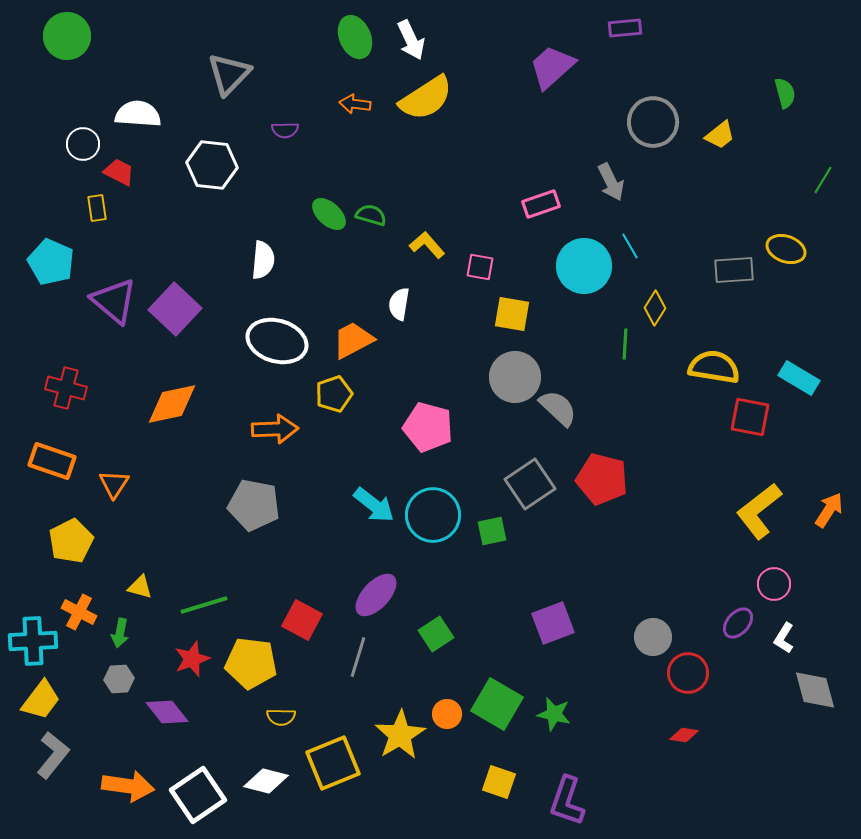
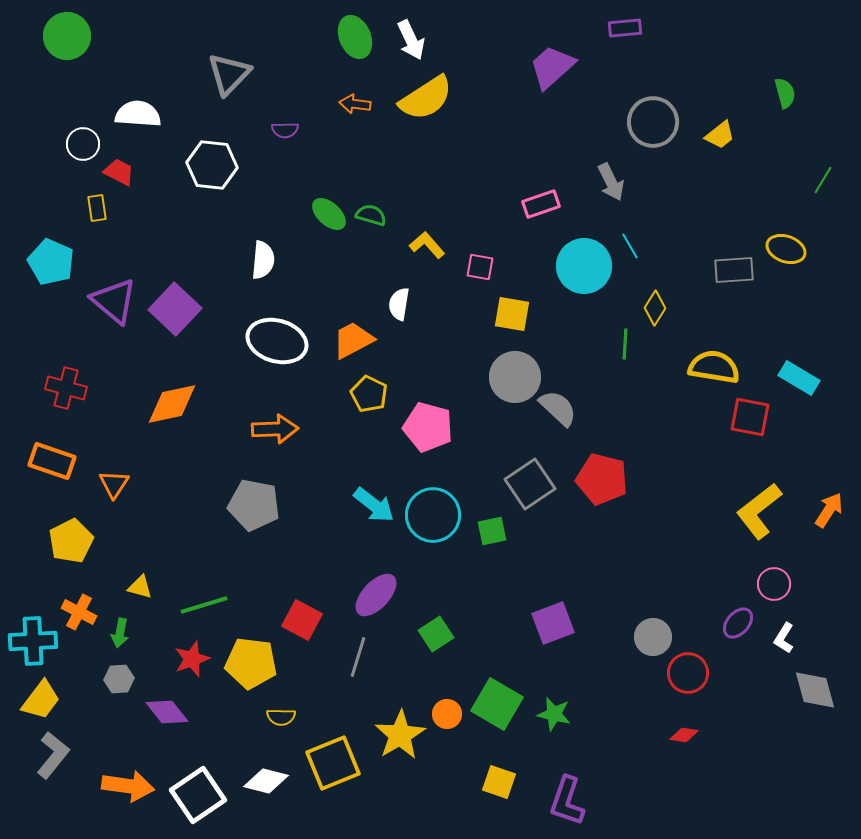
yellow pentagon at (334, 394): moved 35 px right; rotated 27 degrees counterclockwise
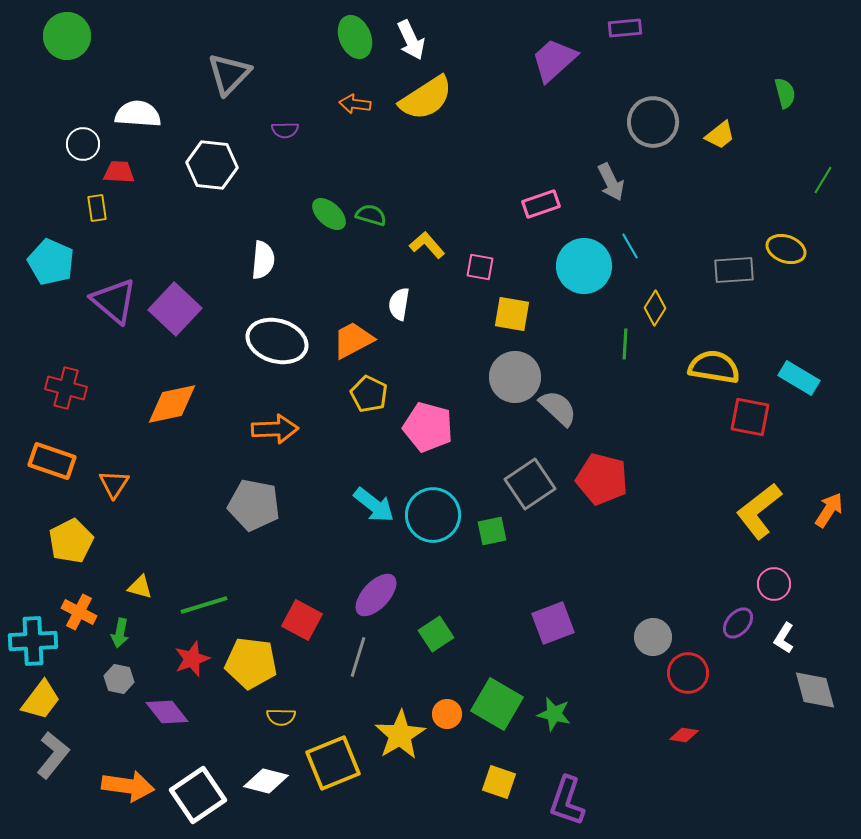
purple trapezoid at (552, 67): moved 2 px right, 7 px up
red trapezoid at (119, 172): rotated 24 degrees counterclockwise
gray hexagon at (119, 679): rotated 16 degrees clockwise
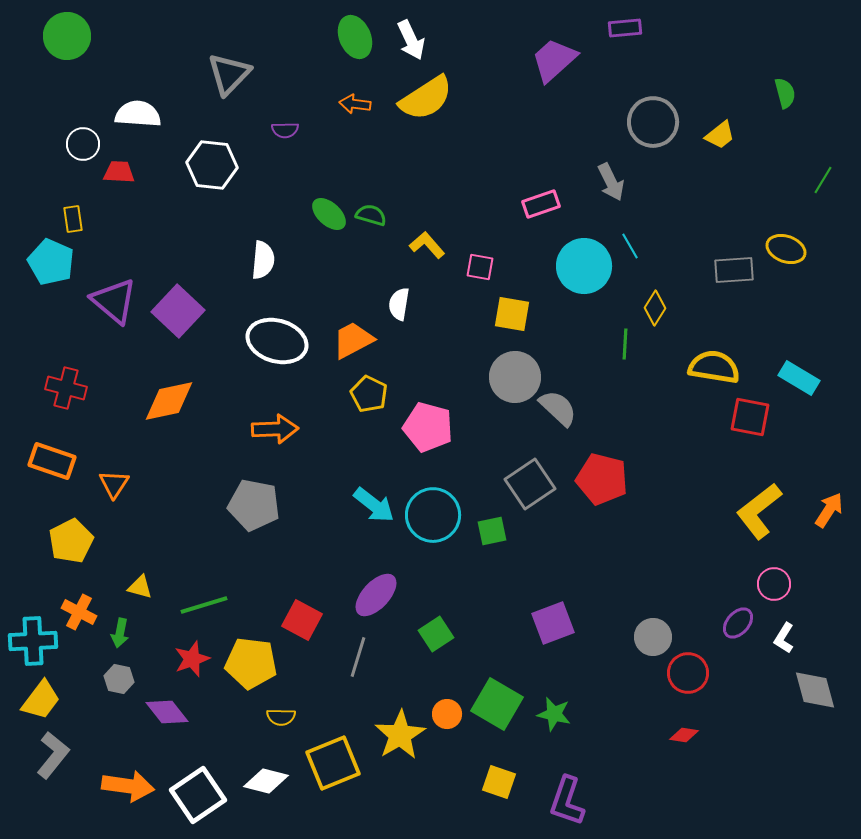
yellow rectangle at (97, 208): moved 24 px left, 11 px down
purple square at (175, 309): moved 3 px right, 2 px down
orange diamond at (172, 404): moved 3 px left, 3 px up
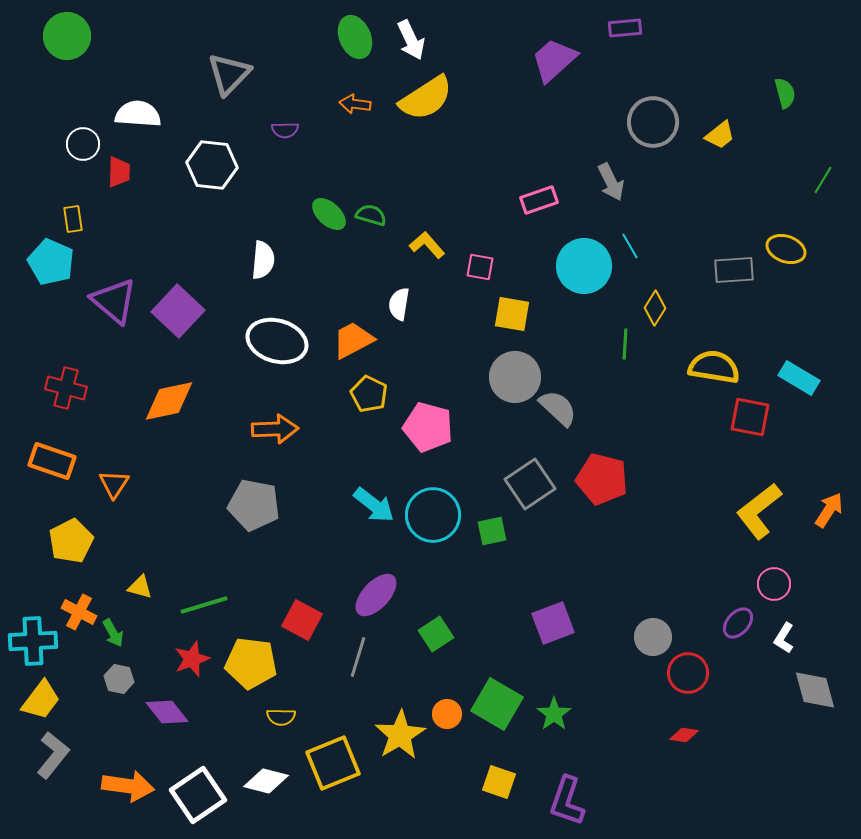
red trapezoid at (119, 172): rotated 88 degrees clockwise
pink rectangle at (541, 204): moved 2 px left, 4 px up
green arrow at (120, 633): moved 7 px left; rotated 40 degrees counterclockwise
green star at (554, 714): rotated 24 degrees clockwise
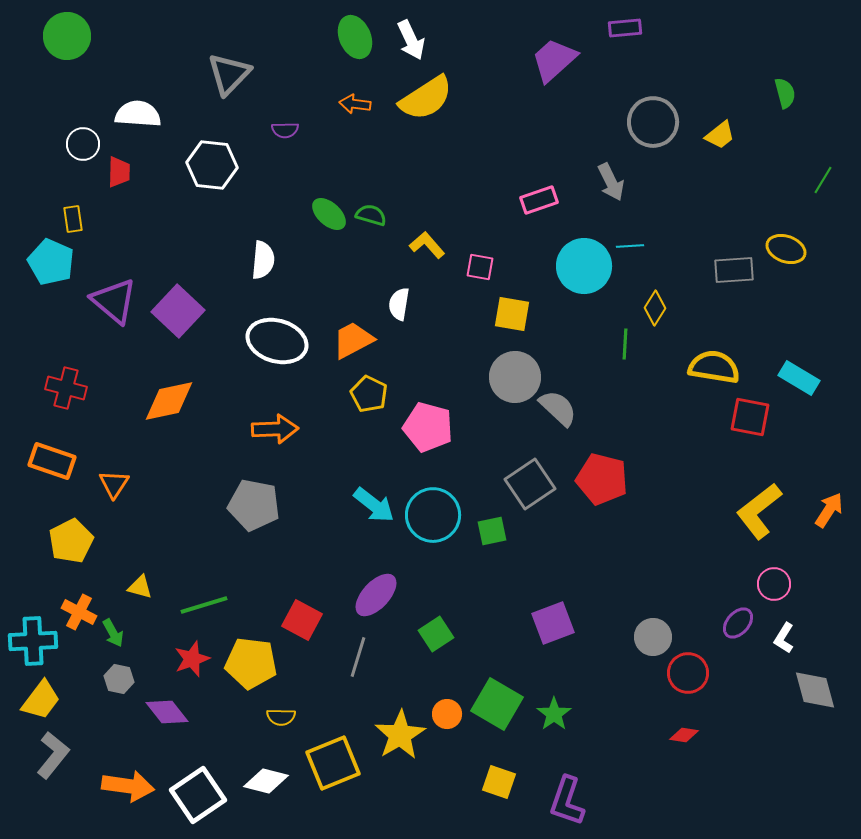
cyan line at (630, 246): rotated 64 degrees counterclockwise
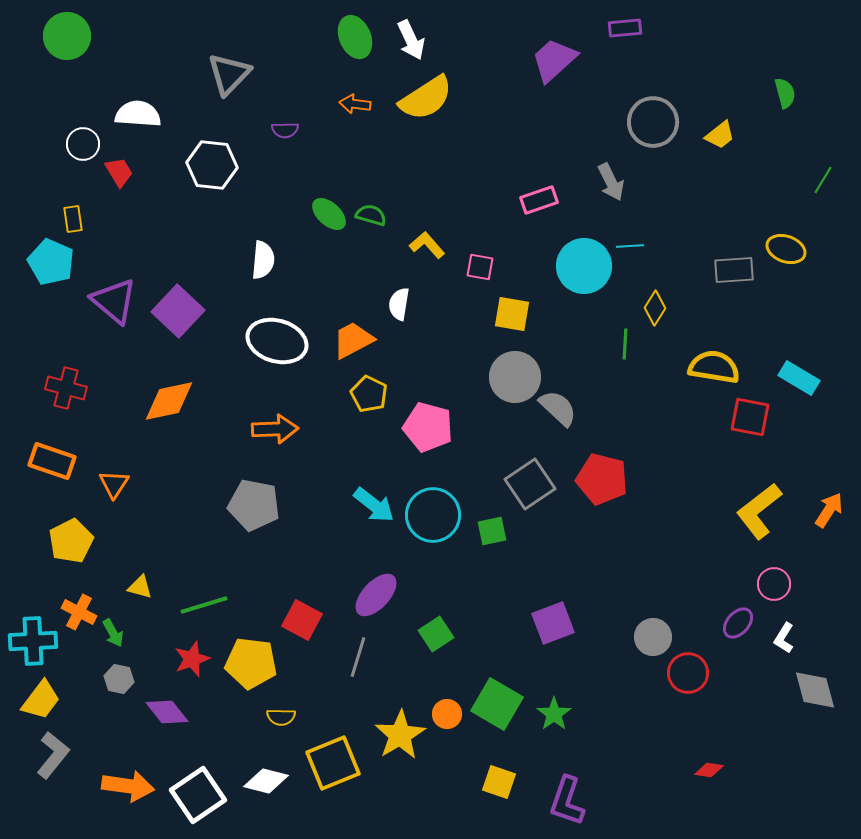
red trapezoid at (119, 172): rotated 32 degrees counterclockwise
red diamond at (684, 735): moved 25 px right, 35 px down
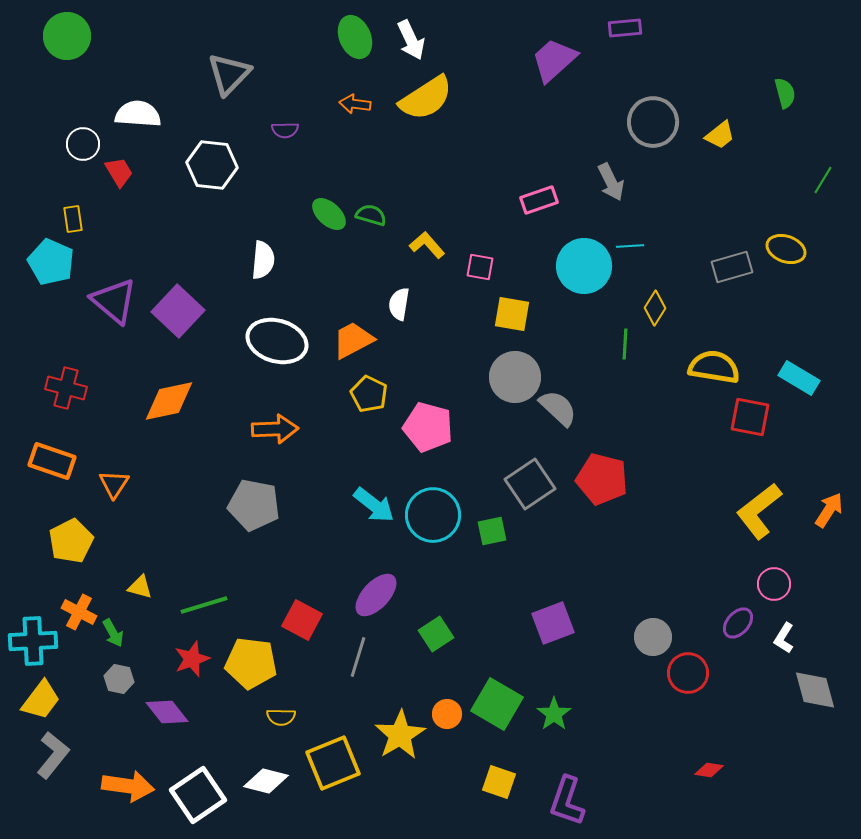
gray rectangle at (734, 270): moved 2 px left, 3 px up; rotated 12 degrees counterclockwise
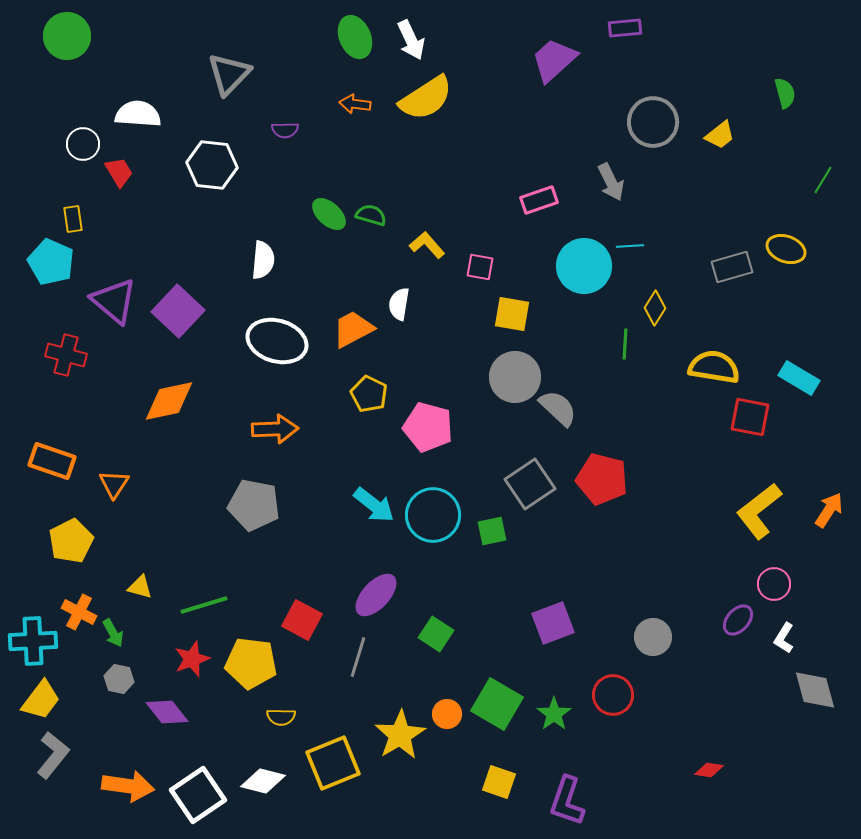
orange trapezoid at (353, 340): moved 11 px up
red cross at (66, 388): moved 33 px up
purple ellipse at (738, 623): moved 3 px up
green square at (436, 634): rotated 24 degrees counterclockwise
red circle at (688, 673): moved 75 px left, 22 px down
white diamond at (266, 781): moved 3 px left
